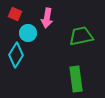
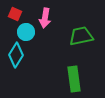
pink arrow: moved 2 px left
cyan circle: moved 2 px left, 1 px up
green rectangle: moved 2 px left
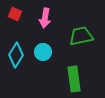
cyan circle: moved 17 px right, 20 px down
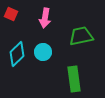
red square: moved 4 px left
cyan diamond: moved 1 px right, 1 px up; rotated 15 degrees clockwise
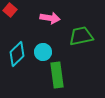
red square: moved 1 px left, 4 px up; rotated 16 degrees clockwise
pink arrow: moved 5 px right; rotated 90 degrees counterclockwise
green rectangle: moved 17 px left, 4 px up
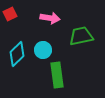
red square: moved 4 px down; rotated 24 degrees clockwise
cyan circle: moved 2 px up
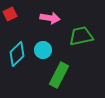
green rectangle: moved 2 px right; rotated 35 degrees clockwise
